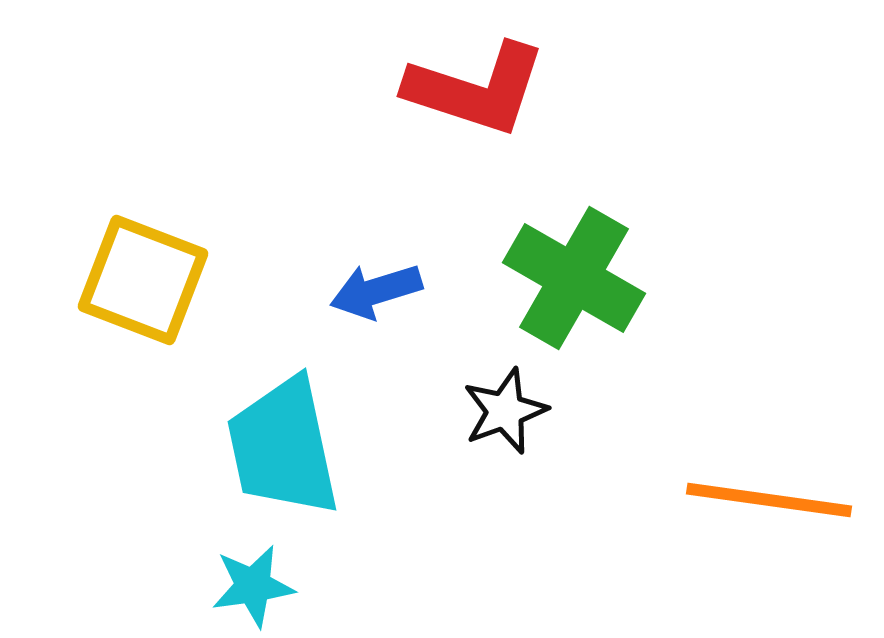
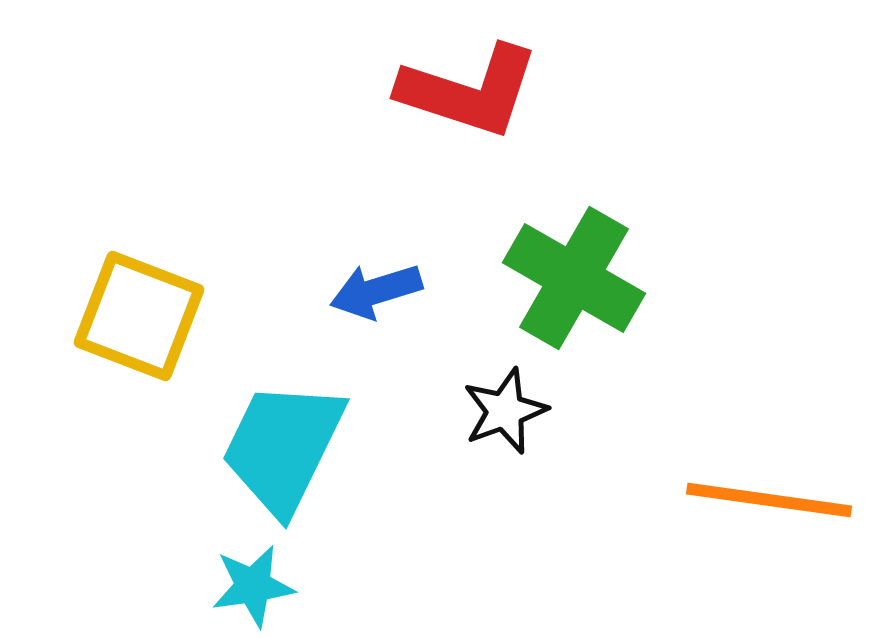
red L-shape: moved 7 px left, 2 px down
yellow square: moved 4 px left, 36 px down
cyan trapezoid: rotated 38 degrees clockwise
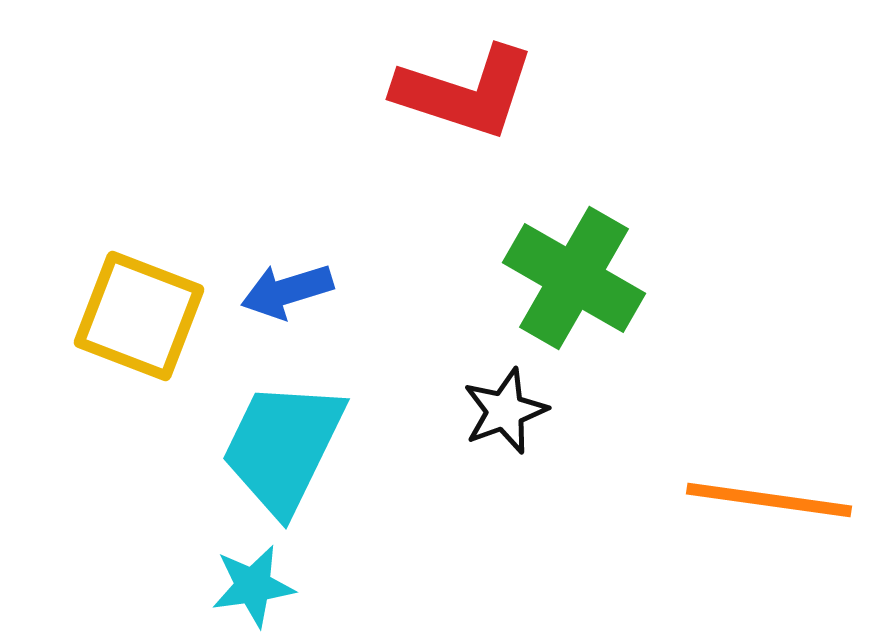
red L-shape: moved 4 px left, 1 px down
blue arrow: moved 89 px left
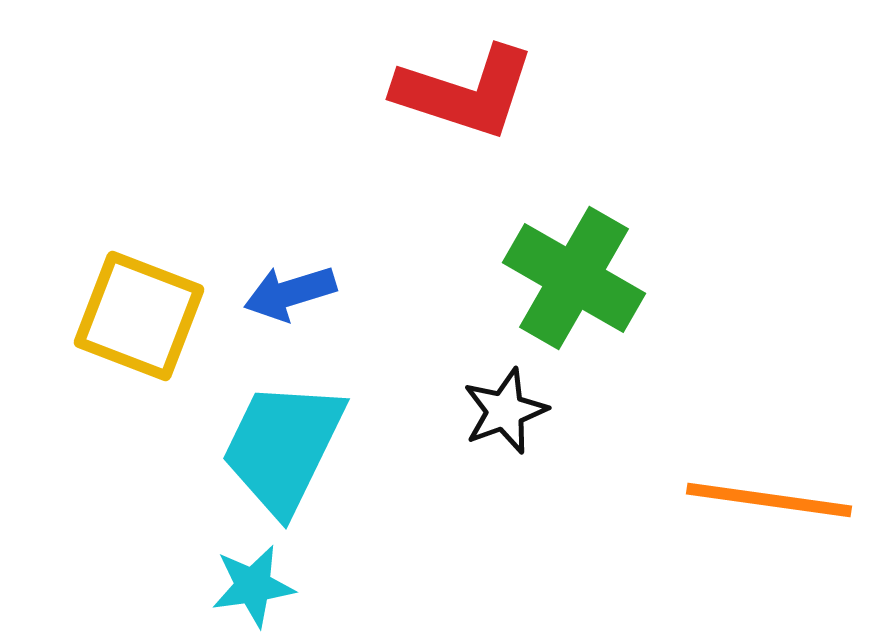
blue arrow: moved 3 px right, 2 px down
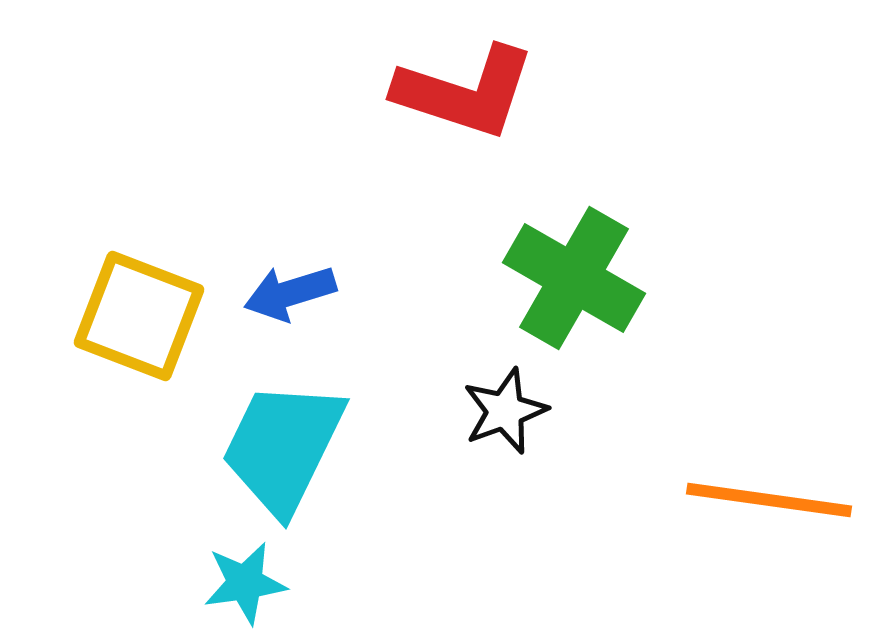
cyan star: moved 8 px left, 3 px up
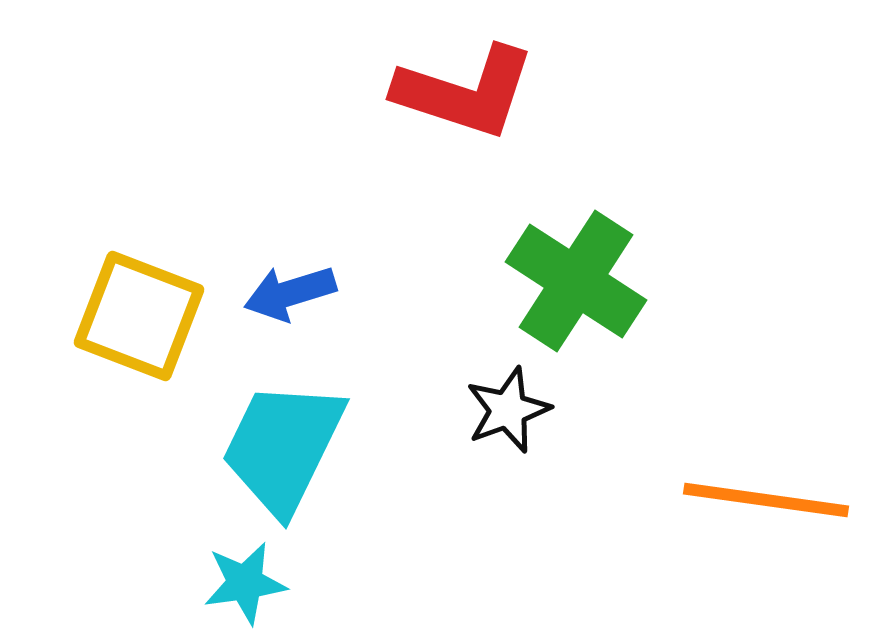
green cross: moved 2 px right, 3 px down; rotated 3 degrees clockwise
black star: moved 3 px right, 1 px up
orange line: moved 3 px left
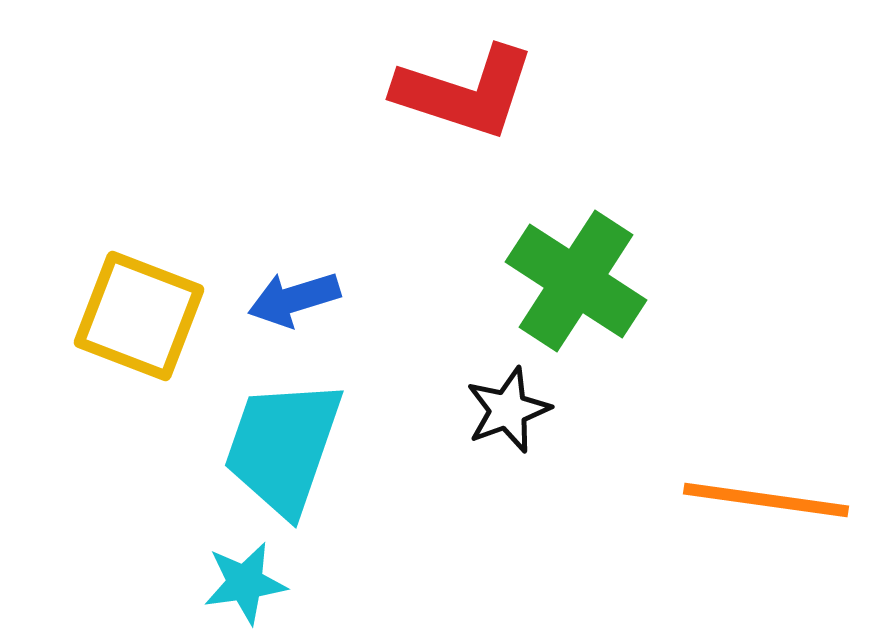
blue arrow: moved 4 px right, 6 px down
cyan trapezoid: rotated 7 degrees counterclockwise
